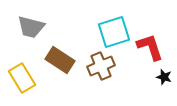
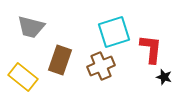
red L-shape: moved 1 px right, 2 px down; rotated 24 degrees clockwise
brown rectangle: rotated 76 degrees clockwise
yellow rectangle: moved 1 px right, 1 px up; rotated 20 degrees counterclockwise
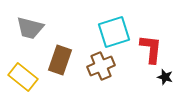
gray trapezoid: moved 1 px left, 1 px down
black star: moved 1 px right
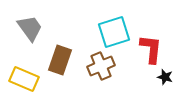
gray trapezoid: rotated 140 degrees counterclockwise
yellow rectangle: moved 1 px right, 2 px down; rotated 16 degrees counterclockwise
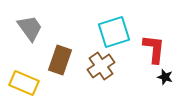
red L-shape: moved 3 px right
brown cross: rotated 12 degrees counterclockwise
yellow rectangle: moved 4 px down
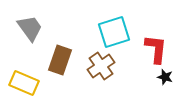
red L-shape: moved 2 px right
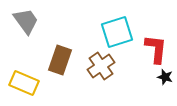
gray trapezoid: moved 4 px left, 7 px up
cyan square: moved 3 px right
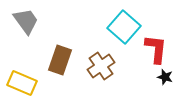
cyan square: moved 7 px right, 5 px up; rotated 32 degrees counterclockwise
yellow rectangle: moved 2 px left
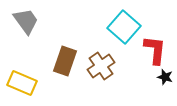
red L-shape: moved 1 px left, 1 px down
brown rectangle: moved 5 px right, 1 px down
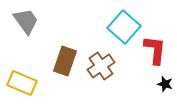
black star: moved 7 px down
